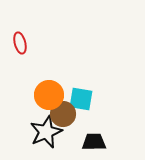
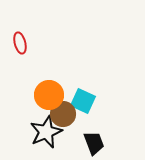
cyan square: moved 2 px right, 2 px down; rotated 15 degrees clockwise
black trapezoid: moved 1 px down; rotated 70 degrees clockwise
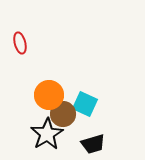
cyan square: moved 2 px right, 3 px down
black star: moved 1 px right, 2 px down; rotated 8 degrees counterclockwise
black trapezoid: moved 1 px left, 1 px down; rotated 95 degrees clockwise
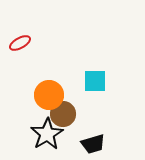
red ellipse: rotated 75 degrees clockwise
cyan square: moved 10 px right, 23 px up; rotated 25 degrees counterclockwise
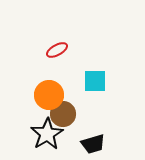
red ellipse: moved 37 px right, 7 px down
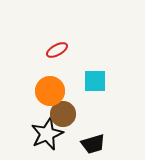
orange circle: moved 1 px right, 4 px up
black star: rotated 8 degrees clockwise
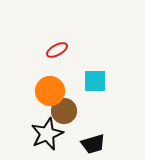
brown circle: moved 1 px right, 3 px up
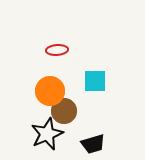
red ellipse: rotated 25 degrees clockwise
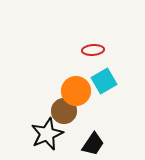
red ellipse: moved 36 px right
cyan square: moved 9 px right; rotated 30 degrees counterclockwise
orange circle: moved 26 px right
black trapezoid: rotated 40 degrees counterclockwise
